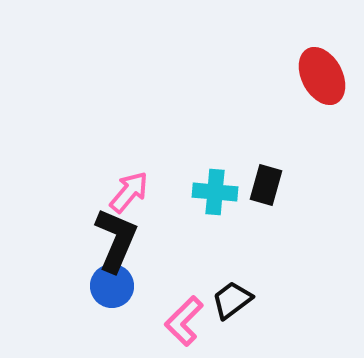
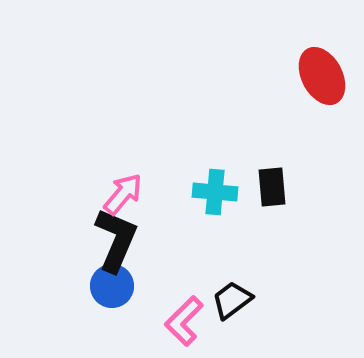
black rectangle: moved 6 px right, 2 px down; rotated 21 degrees counterclockwise
pink arrow: moved 6 px left, 2 px down
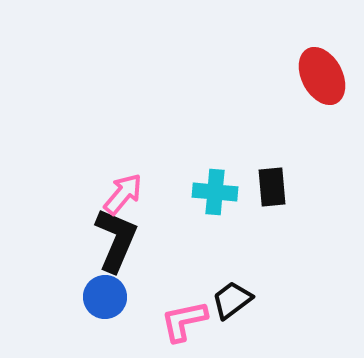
blue circle: moved 7 px left, 11 px down
pink L-shape: rotated 33 degrees clockwise
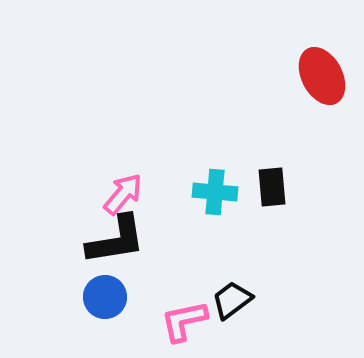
black L-shape: rotated 58 degrees clockwise
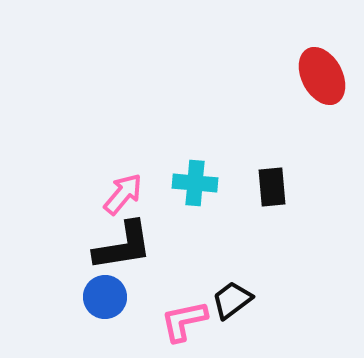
cyan cross: moved 20 px left, 9 px up
black L-shape: moved 7 px right, 6 px down
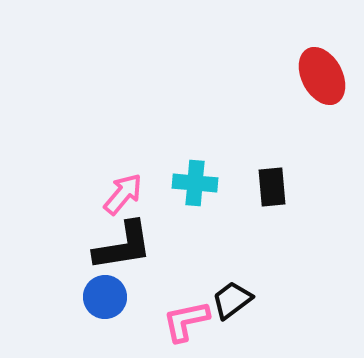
pink L-shape: moved 2 px right
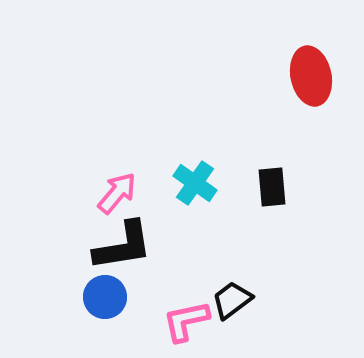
red ellipse: moved 11 px left; rotated 16 degrees clockwise
cyan cross: rotated 30 degrees clockwise
pink arrow: moved 6 px left, 1 px up
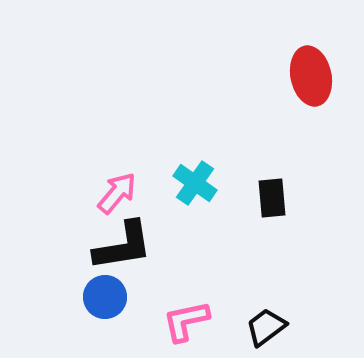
black rectangle: moved 11 px down
black trapezoid: moved 34 px right, 27 px down
